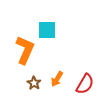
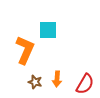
cyan square: moved 1 px right
orange arrow: rotated 28 degrees counterclockwise
brown star: moved 1 px right, 1 px up; rotated 16 degrees counterclockwise
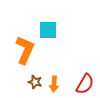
orange arrow: moved 3 px left, 5 px down
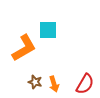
orange L-shape: moved 1 px left, 2 px up; rotated 36 degrees clockwise
orange arrow: rotated 21 degrees counterclockwise
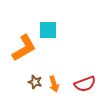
red semicircle: rotated 40 degrees clockwise
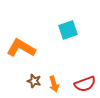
cyan square: moved 20 px right; rotated 18 degrees counterclockwise
orange L-shape: moved 3 px left; rotated 120 degrees counterclockwise
brown star: moved 1 px left, 1 px up
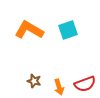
orange L-shape: moved 8 px right, 18 px up
orange arrow: moved 5 px right, 3 px down
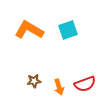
brown star: rotated 24 degrees counterclockwise
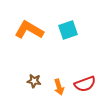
brown star: rotated 16 degrees clockwise
